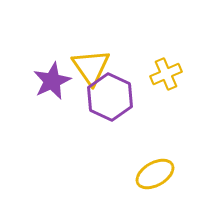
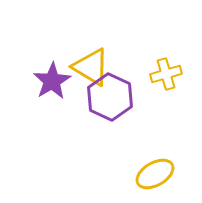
yellow triangle: rotated 24 degrees counterclockwise
yellow cross: rotated 8 degrees clockwise
purple star: rotated 6 degrees counterclockwise
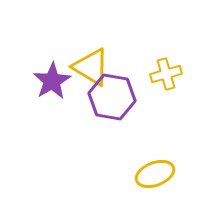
purple hexagon: moved 2 px right; rotated 15 degrees counterclockwise
yellow ellipse: rotated 9 degrees clockwise
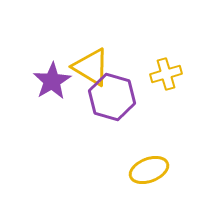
purple hexagon: rotated 6 degrees clockwise
yellow ellipse: moved 6 px left, 4 px up
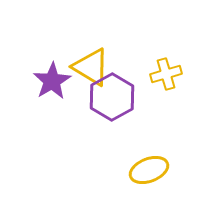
purple hexagon: rotated 15 degrees clockwise
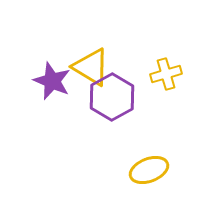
purple star: rotated 18 degrees counterclockwise
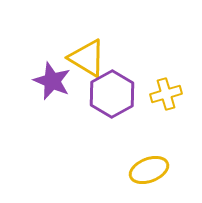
yellow triangle: moved 4 px left, 9 px up
yellow cross: moved 20 px down
purple hexagon: moved 3 px up
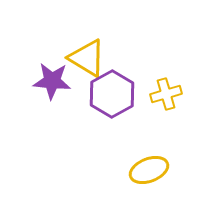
purple star: rotated 18 degrees counterclockwise
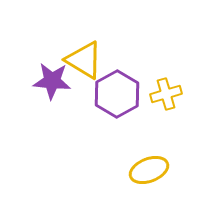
yellow triangle: moved 3 px left, 2 px down
purple hexagon: moved 5 px right
